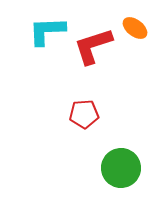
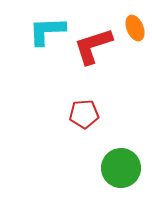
orange ellipse: rotated 30 degrees clockwise
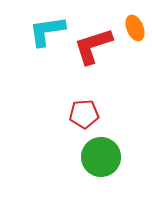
cyan L-shape: rotated 6 degrees counterclockwise
green circle: moved 20 px left, 11 px up
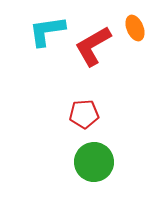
red L-shape: rotated 12 degrees counterclockwise
green circle: moved 7 px left, 5 px down
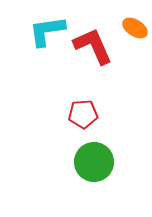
orange ellipse: rotated 35 degrees counterclockwise
red L-shape: rotated 96 degrees clockwise
red pentagon: moved 1 px left
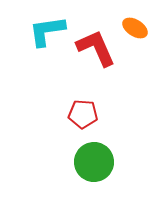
red L-shape: moved 3 px right, 2 px down
red pentagon: rotated 8 degrees clockwise
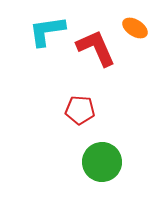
red pentagon: moved 3 px left, 4 px up
green circle: moved 8 px right
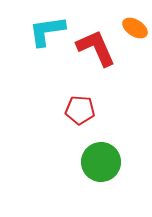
green circle: moved 1 px left
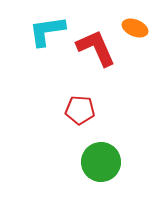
orange ellipse: rotated 10 degrees counterclockwise
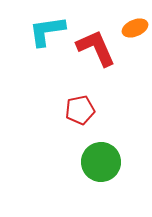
orange ellipse: rotated 45 degrees counterclockwise
red pentagon: rotated 16 degrees counterclockwise
